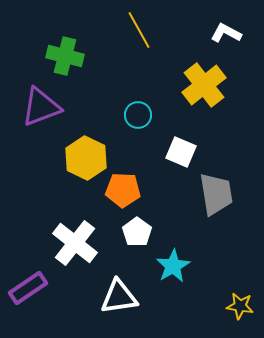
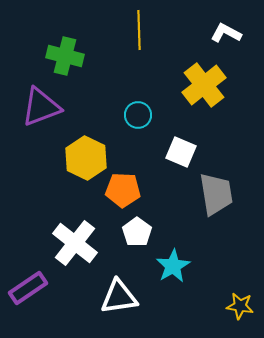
yellow line: rotated 27 degrees clockwise
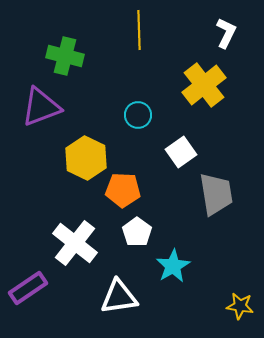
white L-shape: rotated 88 degrees clockwise
white square: rotated 32 degrees clockwise
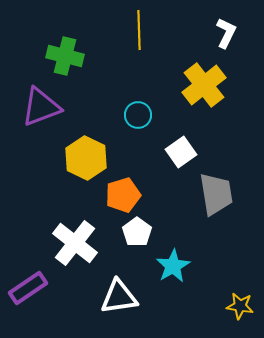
orange pentagon: moved 5 px down; rotated 20 degrees counterclockwise
